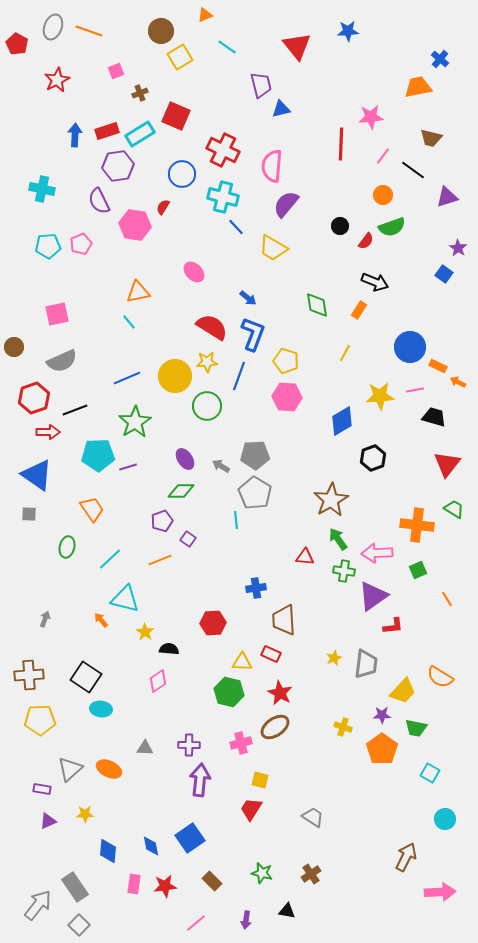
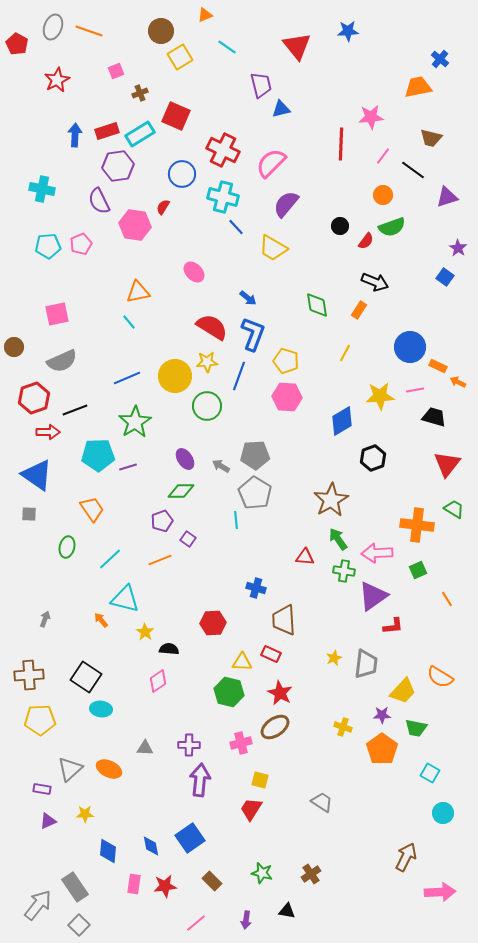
pink semicircle at (272, 166): moved 1 px left, 3 px up; rotated 40 degrees clockwise
blue square at (444, 274): moved 1 px right, 3 px down
blue cross at (256, 588): rotated 24 degrees clockwise
gray trapezoid at (313, 817): moved 9 px right, 15 px up
cyan circle at (445, 819): moved 2 px left, 6 px up
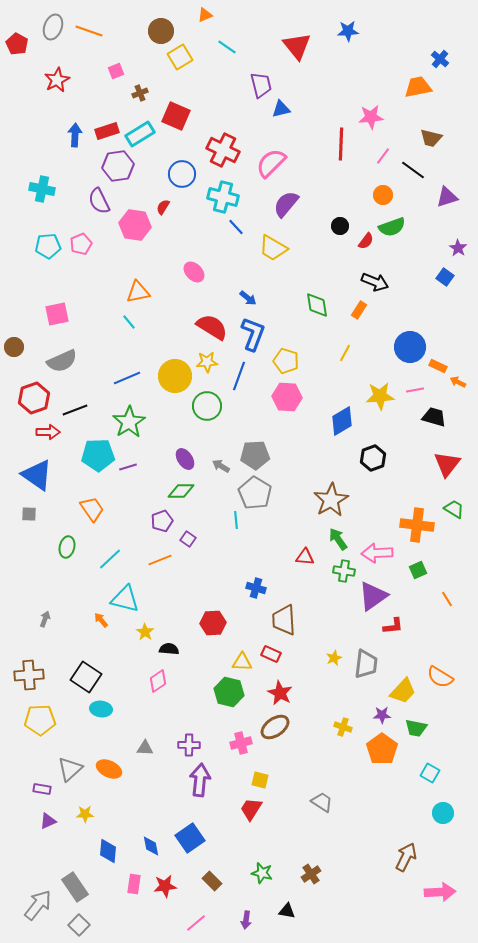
green star at (135, 422): moved 6 px left
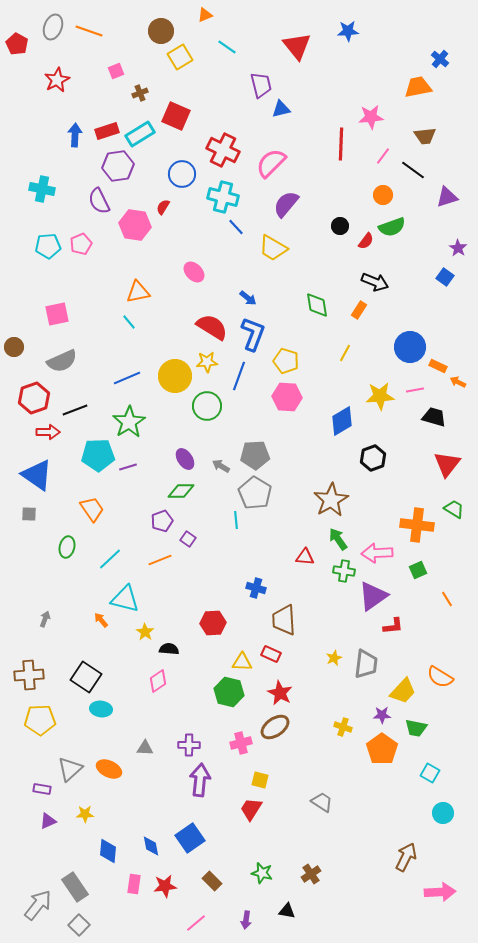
brown trapezoid at (431, 138): moved 6 px left, 2 px up; rotated 20 degrees counterclockwise
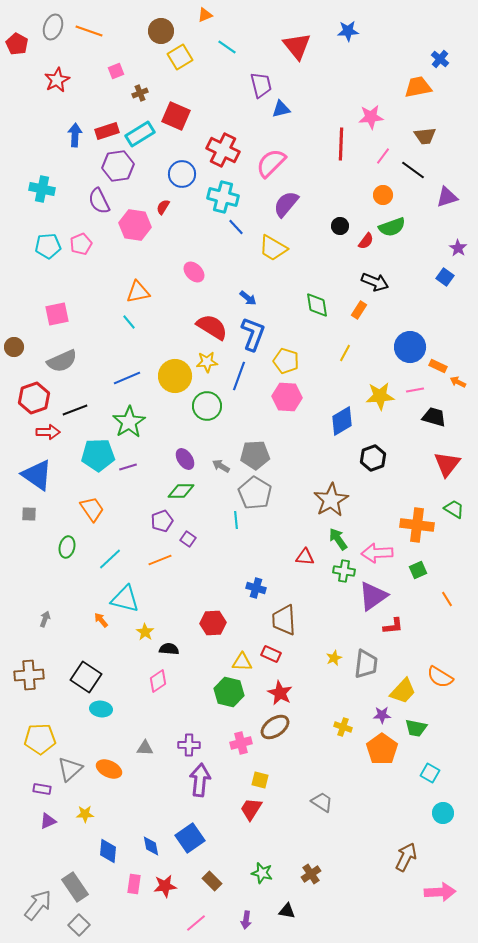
yellow pentagon at (40, 720): moved 19 px down
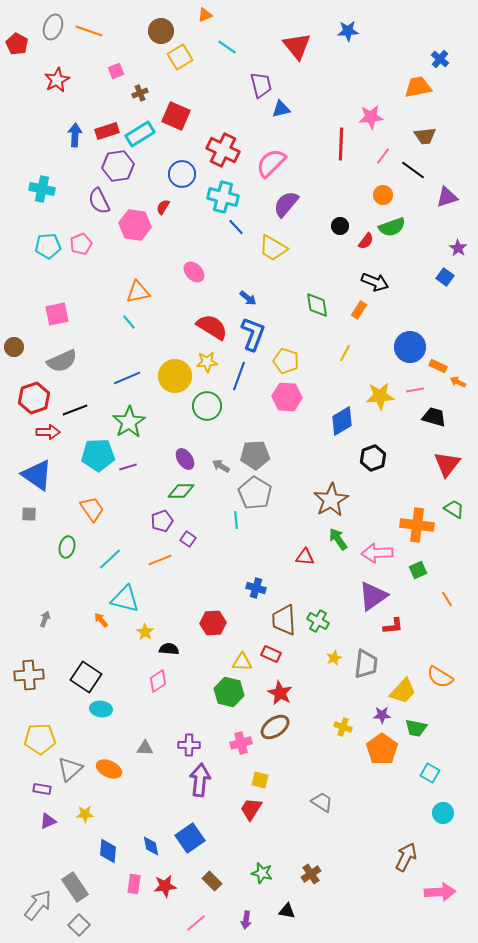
green cross at (344, 571): moved 26 px left, 50 px down; rotated 20 degrees clockwise
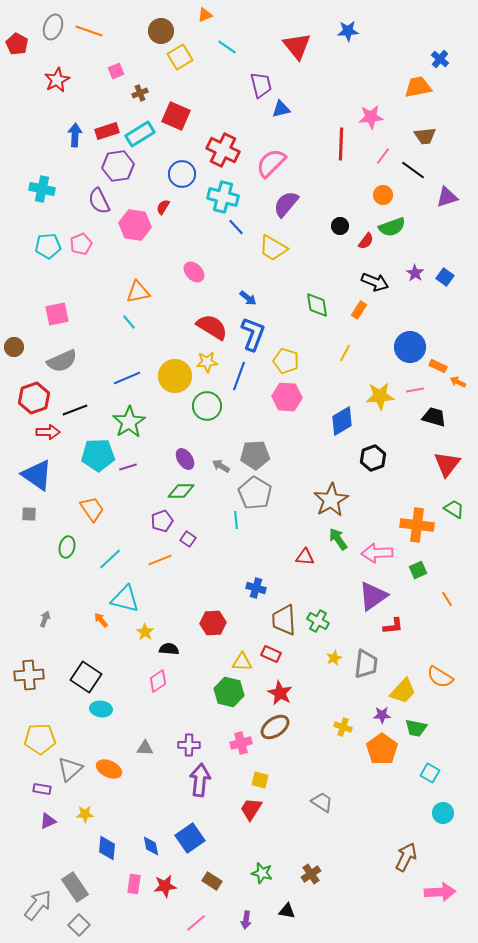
purple star at (458, 248): moved 43 px left, 25 px down
blue diamond at (108, 851): moved 1 px left, 3 px up
brown rectangle at (212, 881): rotated 12 degrees counterclockwise
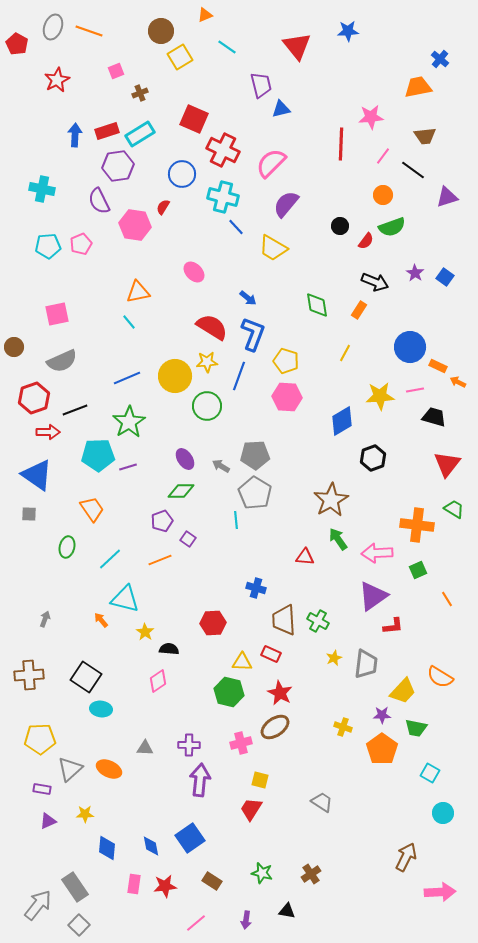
red square at (176, 116): moved 18 px right, 3 px down
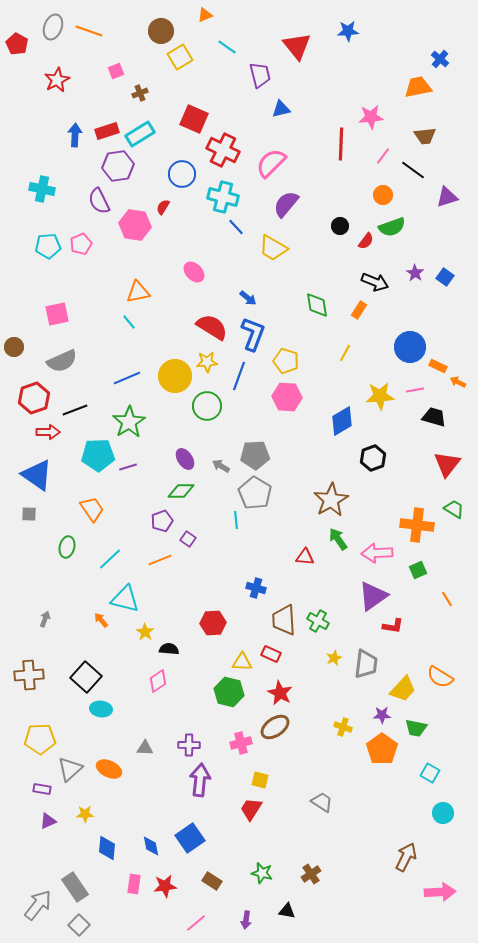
purple trapezoid at (261, 85): moved 1 px left, 10 px up
red L-shape at (393, 626): rotated 15 degrees clockwise
black square at (86, 677): rotated 8 degrees clockwise
yellow trapezoid at (403, 691): moved 2 px up
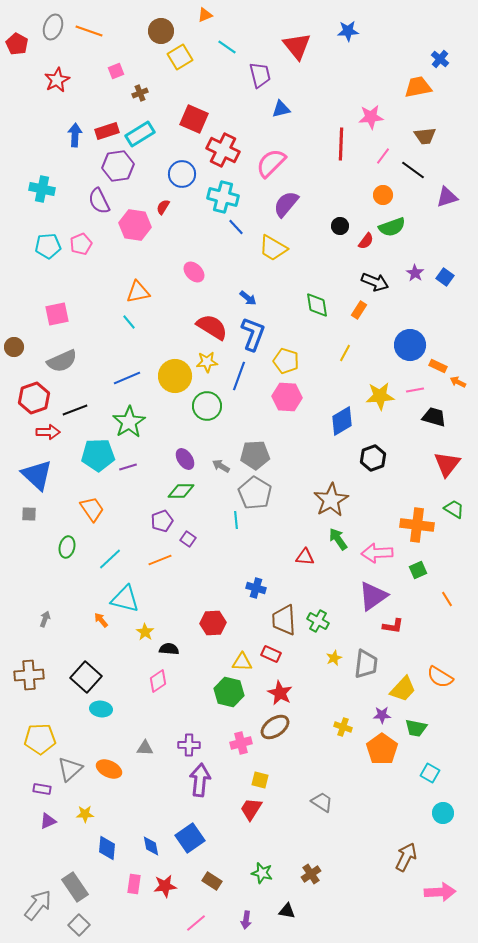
blue circle at (410, 347): moved 2 px up
blue triangle at (37, 475): rotated 8 degrees clockwise
